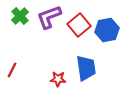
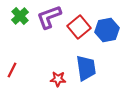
red square: moved 2 px down
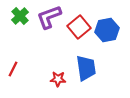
red line: moved 1 px right, 1 px up
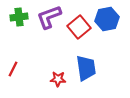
green cross: moved 1 px left, 1 px down; rotated 36 degrees clockwise
blue hexagon: moved 11 px up
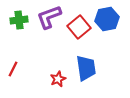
green cross: moved 3 px down
red star: rotated 28 degrees counterclockwise
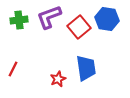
blue hexagon: rotated 20 degrees clockwise
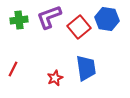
red star: moved 3 px left, 1 px up
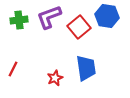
blue hexagon: moved 3 px up
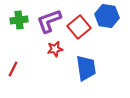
purple L-shape: moved 4 px down
red star: moved 29 px up; rotated 14 degrees clockwise
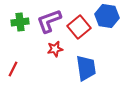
green cross: moved 1 px right, 2 px down
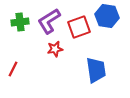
purple L-shape: rotated 12 degrees counterclockwise
red square: rotated 20 degrees clockwise
blue trapezoid: moved 10 px right, 2 px down
